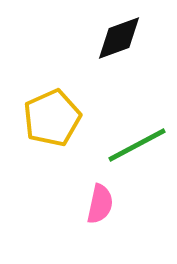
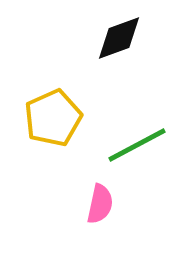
yellow pentagon: moved 1 px right
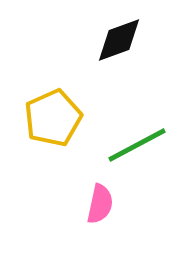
black diamond: moved 2 px down
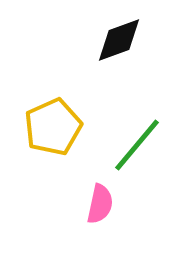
yellow pentagon: moved 9 px down
green line: rotated 22 degrees counterclockwise
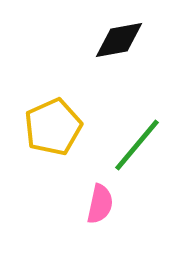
black diamond: rotated 10 degrees clockwise
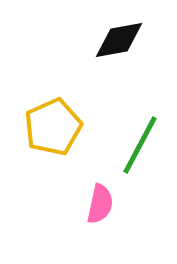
green line: moved 3 px right; rotated 12 degrees counterclockwise
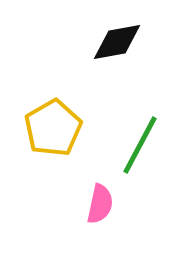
black diamond: moved 2 px left, 2 px down
yellow pentagon: moved 1 px down; rotated 6 degrees counterclockwise
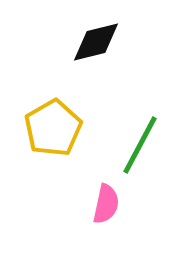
black diamond: moved 21 px left; rotated 4 degrees counterclockwise
pink semicircle: moved 6 px right
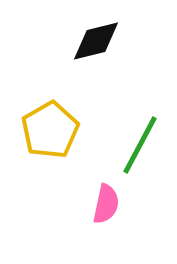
black diamond: moved 1 px up
yellow pentagon: moved 3 px left, 2 px down
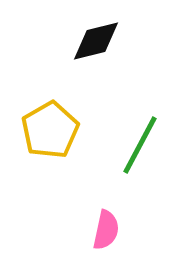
pink semicircle: moved 26 px down
